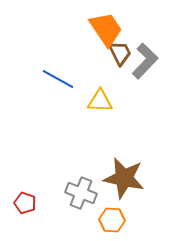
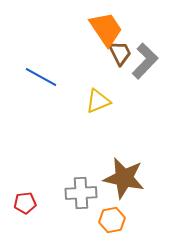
blue line: moved 17 px left, 2 px up
yellow triangle: moved 2 px left; rotated 24 degrees counterclockwise
gray cross: rotated 24 degrees counterclockwise
red pentagon: rotated 25 degrees counterclockwise
orange hexagon: rotated 15 degrees counterclockwise
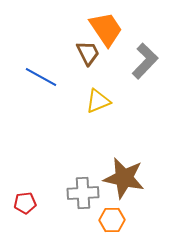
brown trapezoid: moved 32 px left
gray cross: moved 2 px right
orange hexagon: rotated 10 degrees clockwise
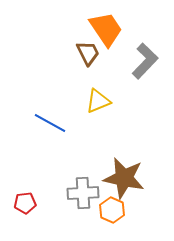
blue line: moved 9 px right, 46 px down
orange hexagon: moved 10 px up; rotated 25 degrees clockwise
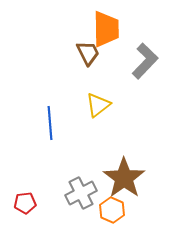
orange trapezoid: rotated 33 degrees clockwise
yellow triangle: moved 4 px down; rotated 16 degrees counterclockwise
blue line: rotated 56 degrees clockwise
brown star: rotated 24 degrees clockwise
gray cross: moved 2 px left; rotated 24 degrees counterclockwise
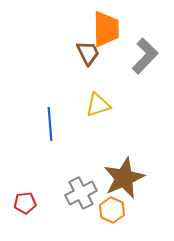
gray L-shape: moved 5 px up
yellow triangle: rotated 20 degrees clockwise
blue line: moved 1 px down
brown star: rotated 12 degrees clockwise
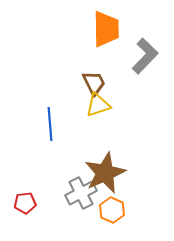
brown trapezoid: moved 6 px right, 30 px down
brown star: moved 19 px left, 5 px up
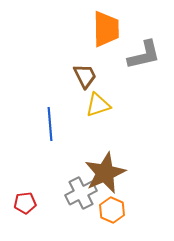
gray L-shape: moved 1 px left, 1 px up; rotated 33 degrees clockwise
brown trapezoid: moved 9 px left, 7 px up
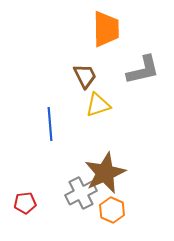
gray L-shape: moved 1 px left, 15 px down
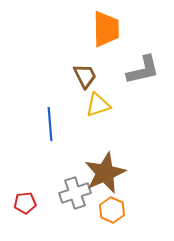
gray cross: moved 6 px left; rotated 8 degrees clockwise
